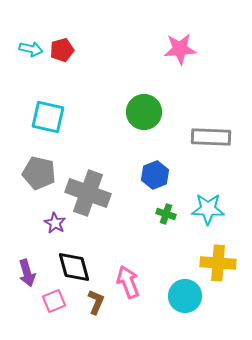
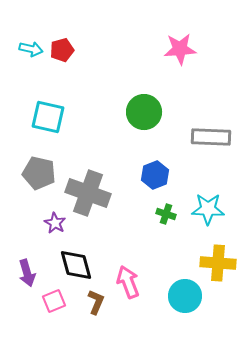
black diamond: moved 2 px right, 2 px up
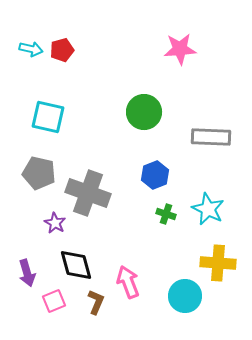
cyan star: rotated 24 degrees clockwise
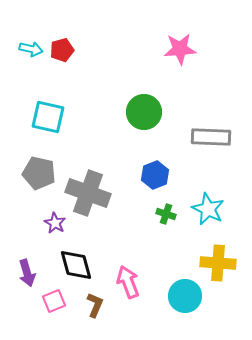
brown L-shape: moved 1 px left, 3 px down
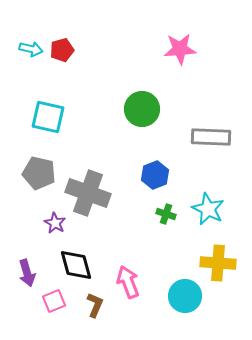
green circle: moved 2 px left, 3 px up
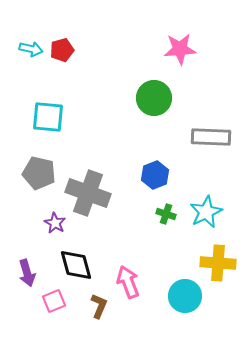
green circle: moved 12 px right, 11 px up
cyan square: rotated 8 degrees counterclockwise
cyan star: moved 2 px left, 3 px down; rotated 20 degrees clockwise
brown L-shape: moved 4 px right, 1 px down
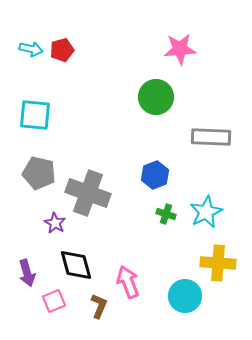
green circle: moved 2 px right, 1 px up
cyan square: moved 13 px left, 2 px up
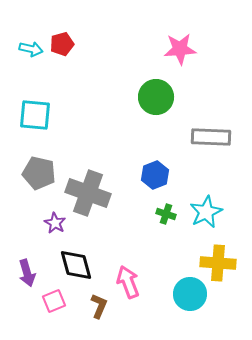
red pentagon: moved 6 px up
cyan circle: moved 5 px right, 2 px up
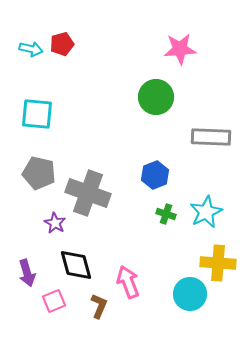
cyan square: moved 2 px right, 1 px up
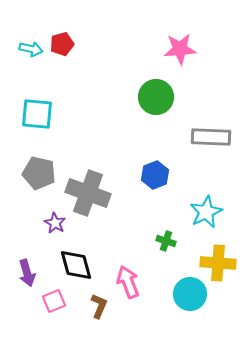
green cross: moved 27 px down
